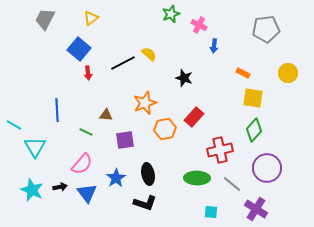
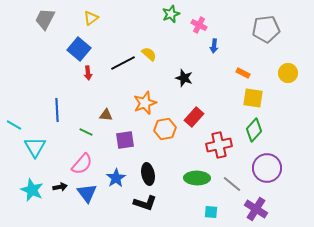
red cross: moved 1 px left, 5 px up
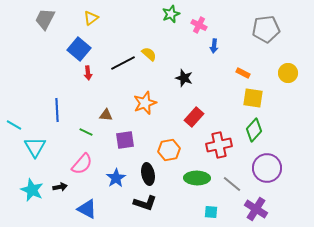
orange hexagon: moved 4 px right, 21 px down
blue triangle: moved 16 px down; rotated 25 degrees counterclockwise
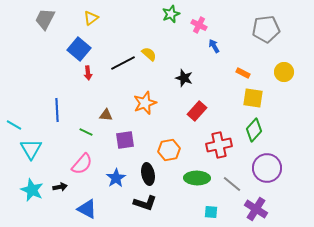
blue arrow: rotated 144 degrees clockwise
yellow circle: moved 4 px left, 1 px up
red rectangle: moved 3 px right, 6 px up
cyan triangle: moved 4 px left, 2 px down
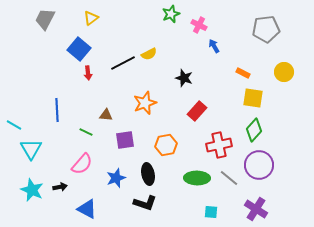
yellow semicircle: rotated 112 degrees clockwise
orange hexagon: moved 3 px left, 5 px up
purple circle: moved 8 px left, 3 px up
blue star: rotated 12 degrees clockwise
gray line: moved 3 px left, 6 px up
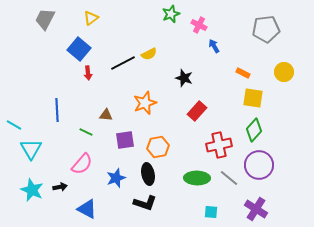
orange hexagon: moved 8 px left, 2 px down
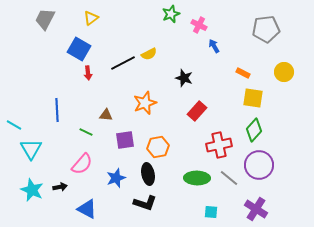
blue square: rotated 10 degrees counterclockwise
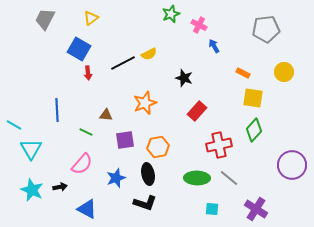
purple circle: moved 33 px right
cyan square: moved 1 px right, 3 px up
